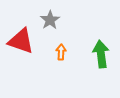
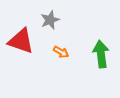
gray star: rotated 12 degrees clockwise
orange arrow: rotated 119 degrees clockwise
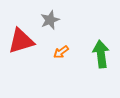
red triangle: rotated 36 degrees counterclockwise
orange arrow: rotated 112 degrees clockwise
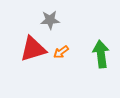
gray star: rotated 18 degrees clockwise
red triangle: moved 12 px right, 8 px down
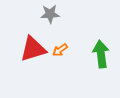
gray star: moved 6 px up
orange arrow: moved 1 px left, 2 px up
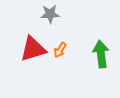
orange arrow: rotated 21 degrees counterclockwise
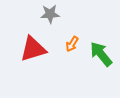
orange arrow: moved 12 px right, 6 px up
green arrow: rotated 32 degrees counterclockwise
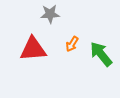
red triangle: rotated 12 degrees clockwise
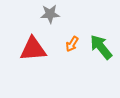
green arrow: moved 7 px up
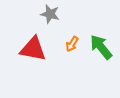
gray star: rotated 18 degrees clockwise
red triangle: rotated 16 degrees clockwise
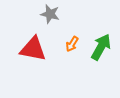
green arrow: rotated 68 degrees clockwise
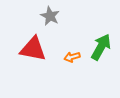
gray star: moved 2 px down; rotated 12 degrees clockwise
orange arrow: moved 13 px down; rotated 42 degrees clockwise
